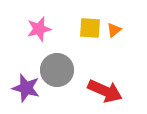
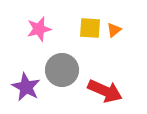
gray circle: moved 5 px right
purple star: moved 1 px up; rotated 12 degrees clockwise
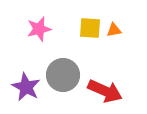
orange triangle: rotated 28 degrees clockwise
gray circle: moved 1 px right, 5 px down
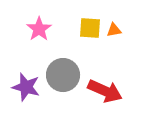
pink star: rotated 20 degrees counterclockwise
purple star: rotated 12 degrees counterclockwise
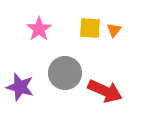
orange triangle: rotated 42 degrees counterclockwise
gray circle: moved 2 px right, 2 px up
purple star: moved 6 px left
